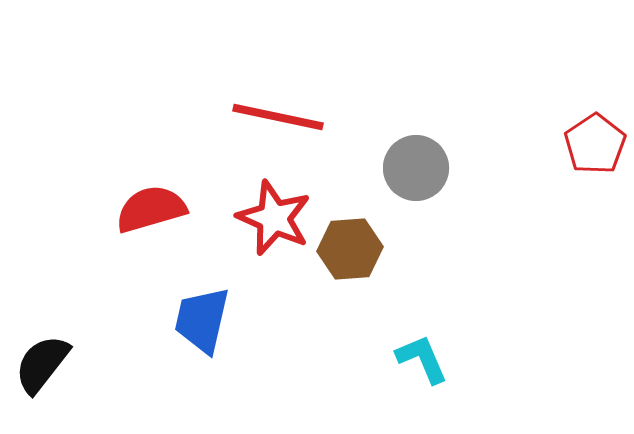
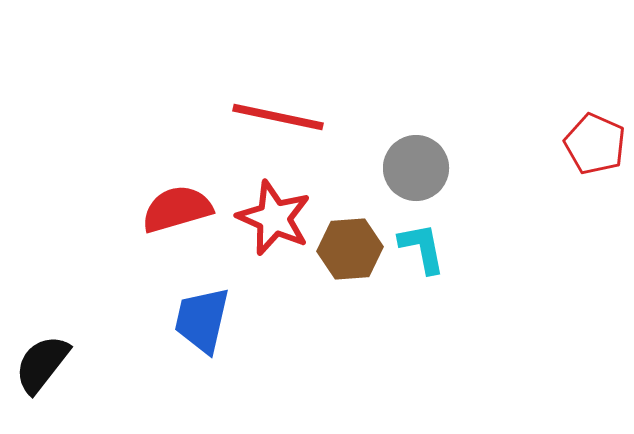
red pentagon: rotated 14 degrees counterclockwise
red semicircle: moved 26 px right
cyan L-shape: moved 111 px up; rotated 12 degrees clockwise
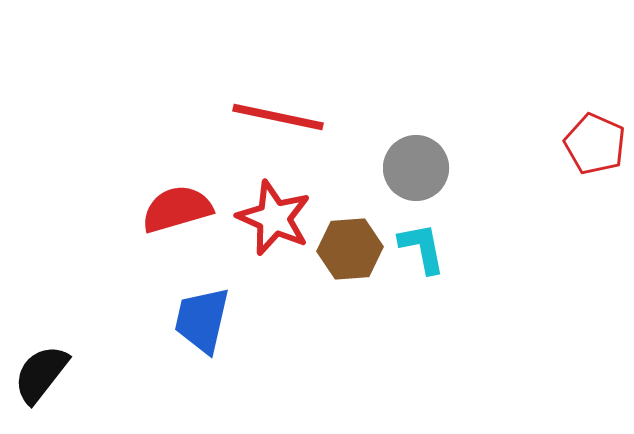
black semicircle: moved 1 px left, 10 px down
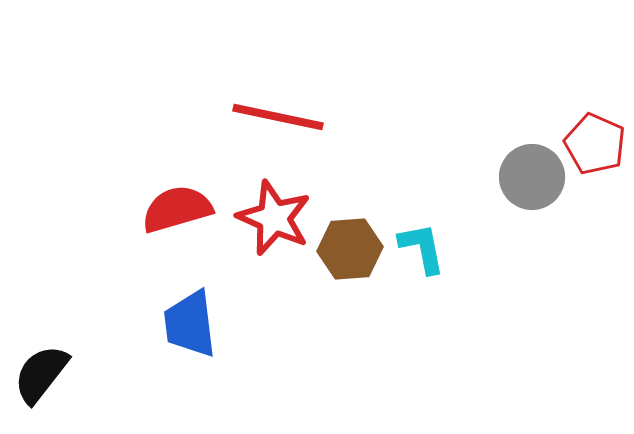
gray circle: moved 116 px right, 9 px down
blue trapezoid: moved 12 px left, 4 px down; rotated 20 degrees counterclockwise
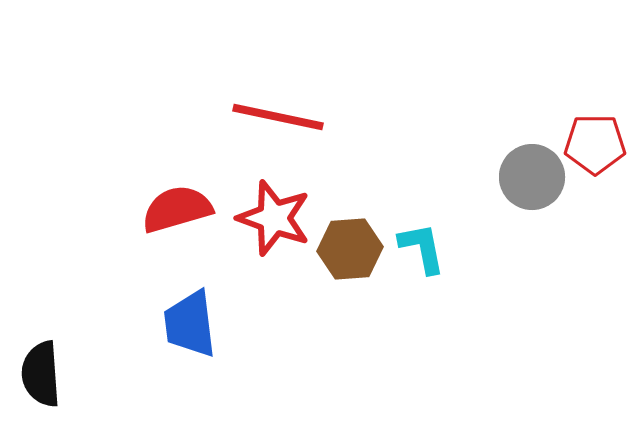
red pentagon: rotated 24 degrees counterclockwise
red star: rotated 4 degrees counterclockwise
black semicircle: rotated 42 degrees counterclockwise
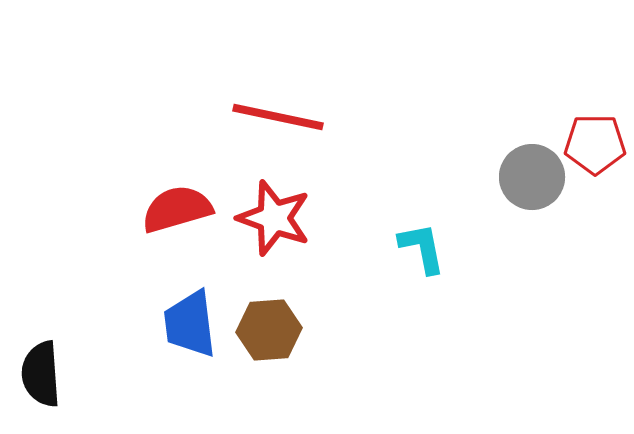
brown hexagon: moved 81 px left, 81 px down
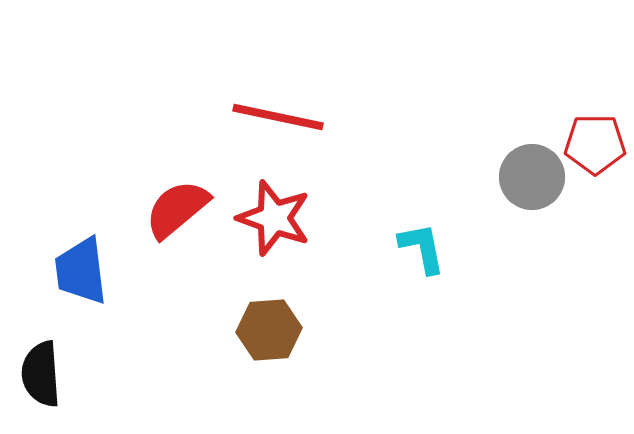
red semicircle: rotated 24 degrees counterclockwise
blue trapezoid: moved 109 px left, 53 px up
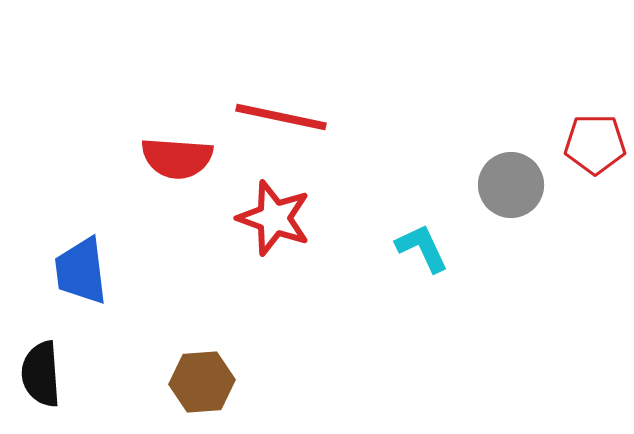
red line: moved 3 px right
gray circle: moved 21 px left, 8 px down
red semicircle: moved 51 px up; rotated 136 degrees counterclockwise
cyan L-shape: rotated 14 degrees counterclockwise
brown hexagon: moved 67 px left, 52 px down
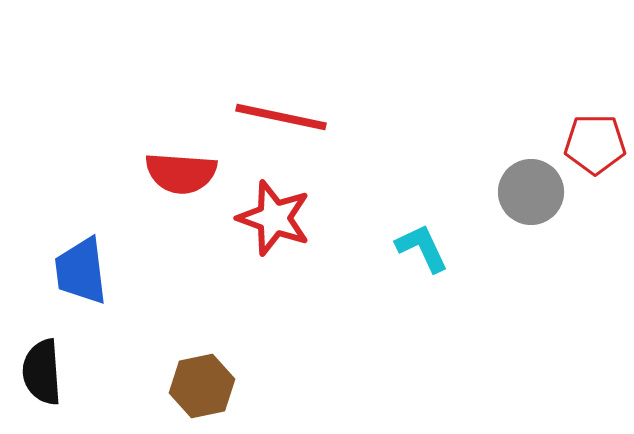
red semicircle: moved 4 px right, 15 px down
gray circle: moved 20 px right, 7 px down
black semicircle: moved 1 px right, 2 px up
brown hexagon: moved 4 px down; rotated 8 degrees counterclockwise
